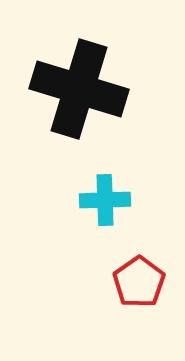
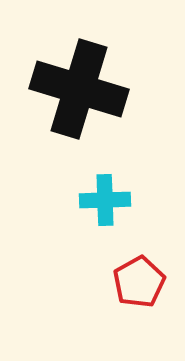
red pentagon: rotated 6 degrees clockwise
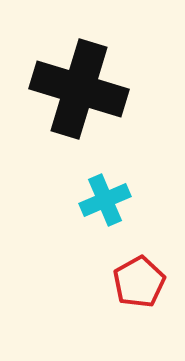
cyan cross: rotated 21 degrees counterclockwise
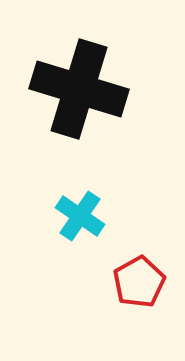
cyan cross: moved 25 px left, 16 px down; rotated 33 degrees counterclockwise
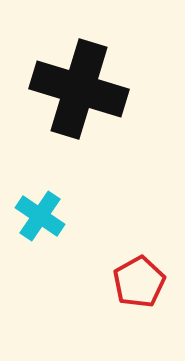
cyan cross: moved 40 px left
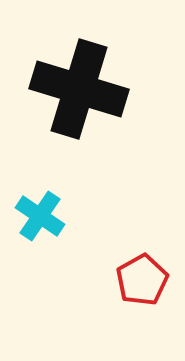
red pentagon: moved 3 px right, 2 px up
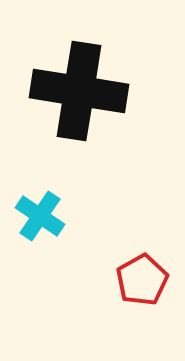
black cross: moved 2 px down; rotated 8 degrees counterclockwise
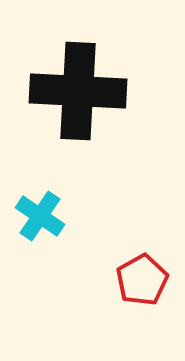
black cross: moved 1 px left; rotated 6 degrees counterclockwise
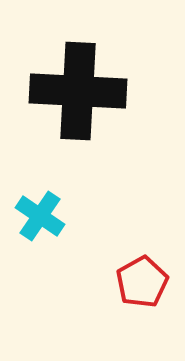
red pentagon: moved 2 px down
